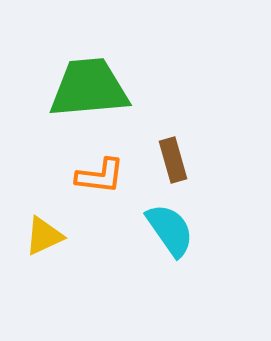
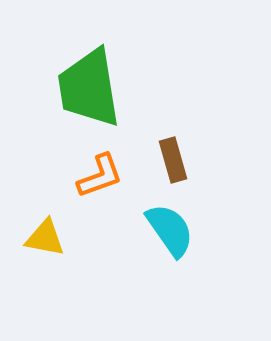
green trapezoid: rotated 94 degrees counterclockwise
orange L-shape: rotated 27 degrees counterclockwise
yellow triangle: moved 1 px right, 2 px down; rotated 36 degrees clockwise
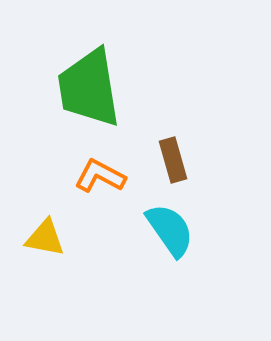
orange L-shape: rotated 132 degrees counterclockwise
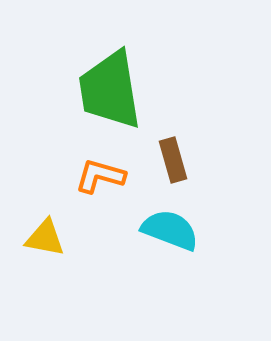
green trapezoid: moved 21 px right, 2 px down
orange L-shape: rotated 12 degrees counterclockwise
cyan semicircle: rotated 34 degrees counterclockwise
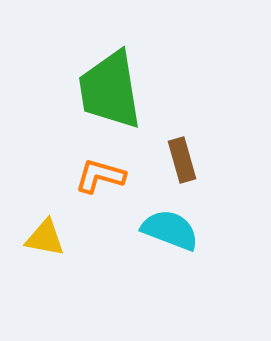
brown rectangle: moved 9 px right
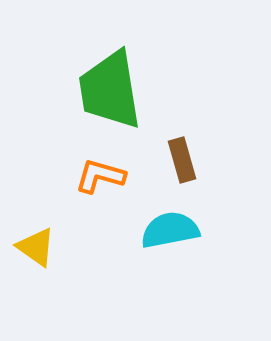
cyan semicircle: rotated 32 degrees counterclockwise
yellow triangle: moved 9 px left, 9 px down; rotated 24 degrees clockwise
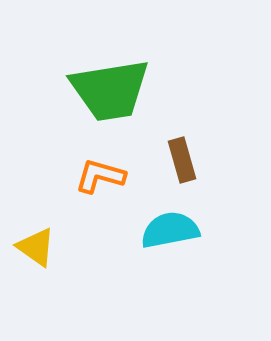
green trapezoid: rotated 90 degrees counterclockwise
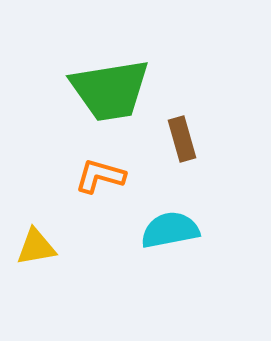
brown rectangle: moved 21 px up
yellow triangle: rotated 45 degrees counterclockwise
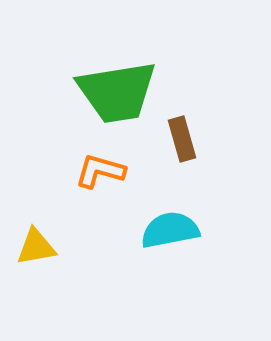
green trapezoid: moved 7 px right, 2 px down
orange L-shape: moved 5 px up
